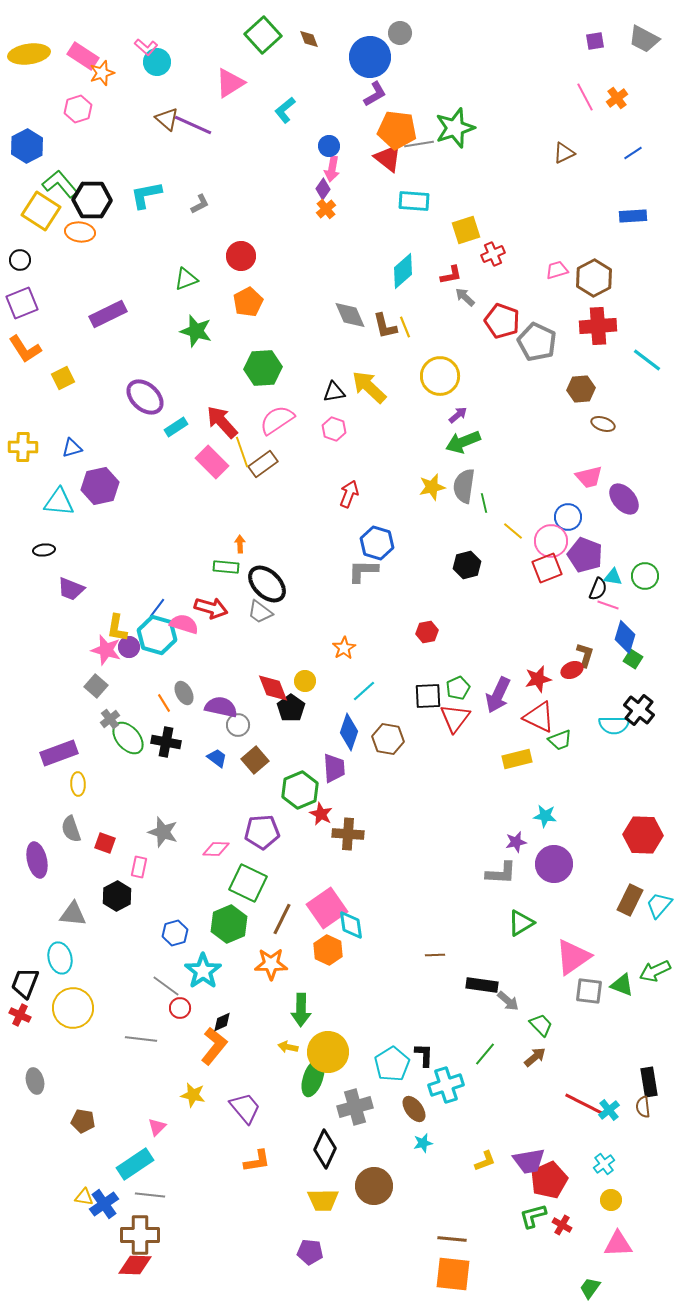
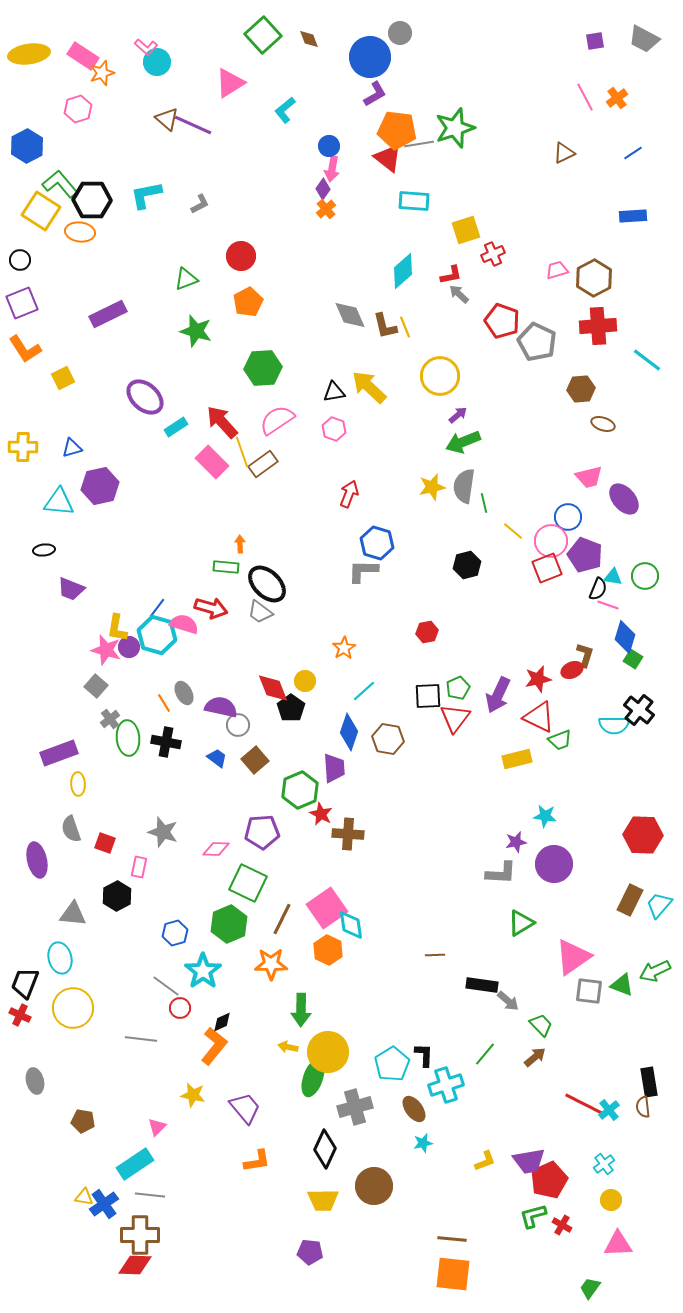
gray arrow at (465, 297): moved 6 px left, 3 px up
green ellipse at (128, 738): rotated 36 degrees clockwise
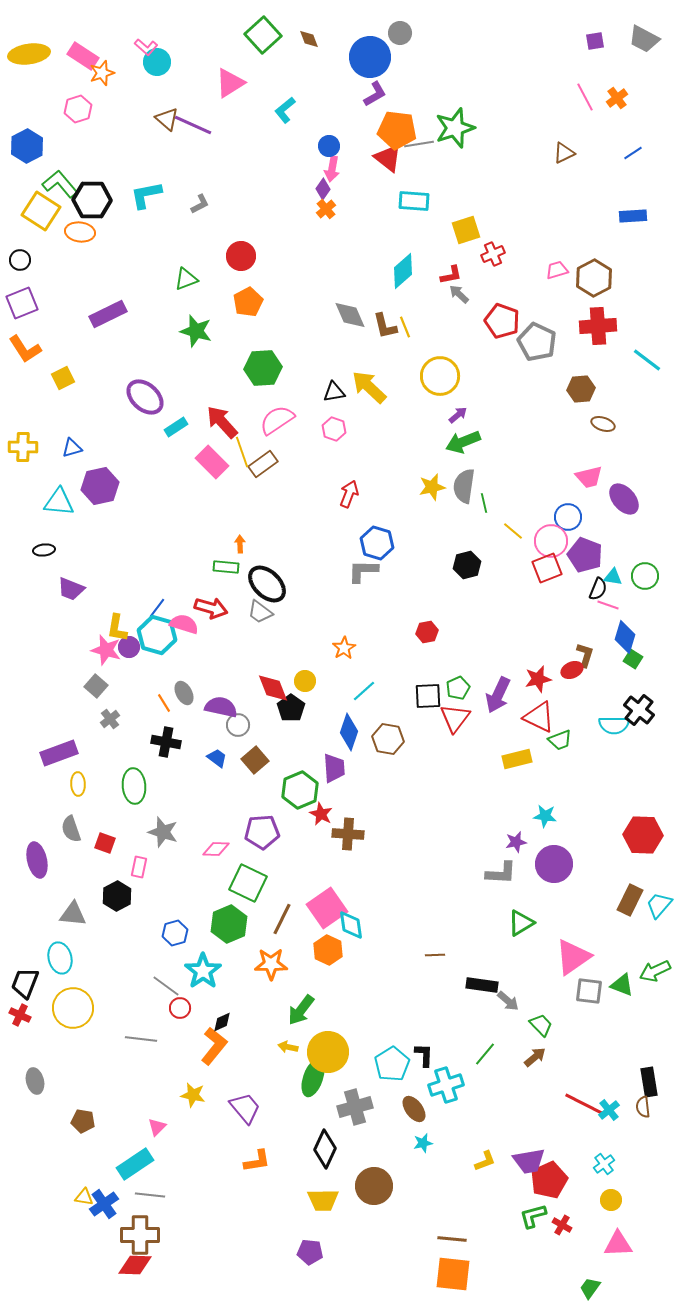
green ellipse at (128, 738): moved 6 px right, 48 px down
green arrow at (301, 1010): rotated 36 degrees clockwise
